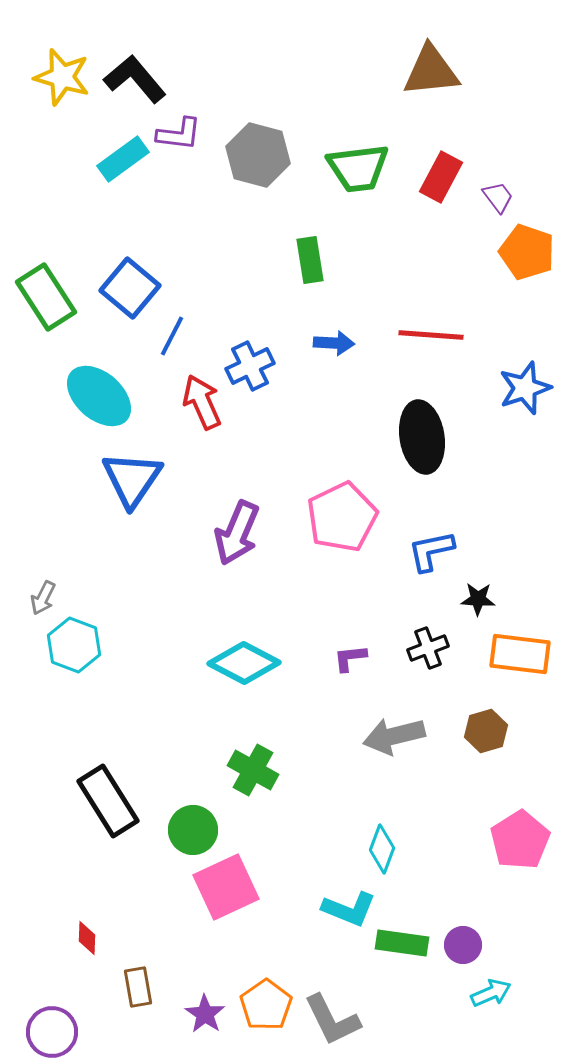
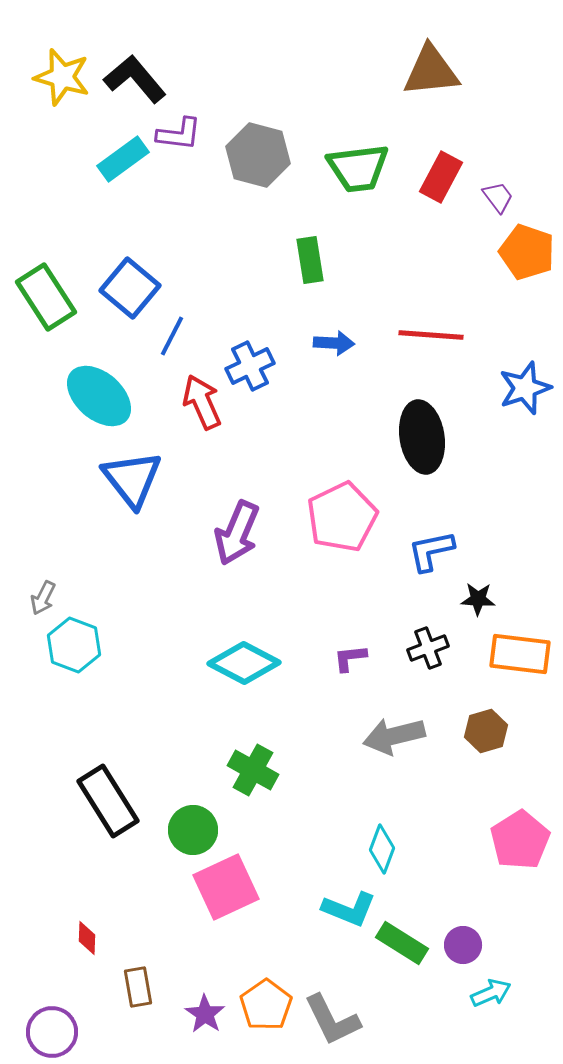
blue triangle at (132, 479): rotated 12 degrees counterclockwise
green rectangle at (402, 943): rotated 24 degrees clockwise
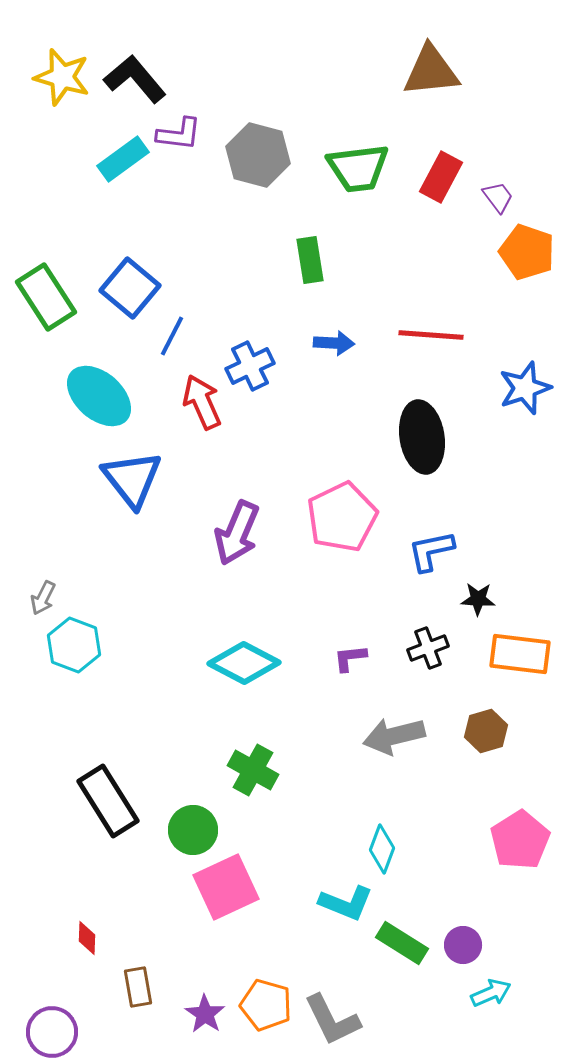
cyan L-shape at (349, 909): moved 3 px left, 6 px up
orange pentagon at (266, 1005): rotated 21 degrees counterclockwise
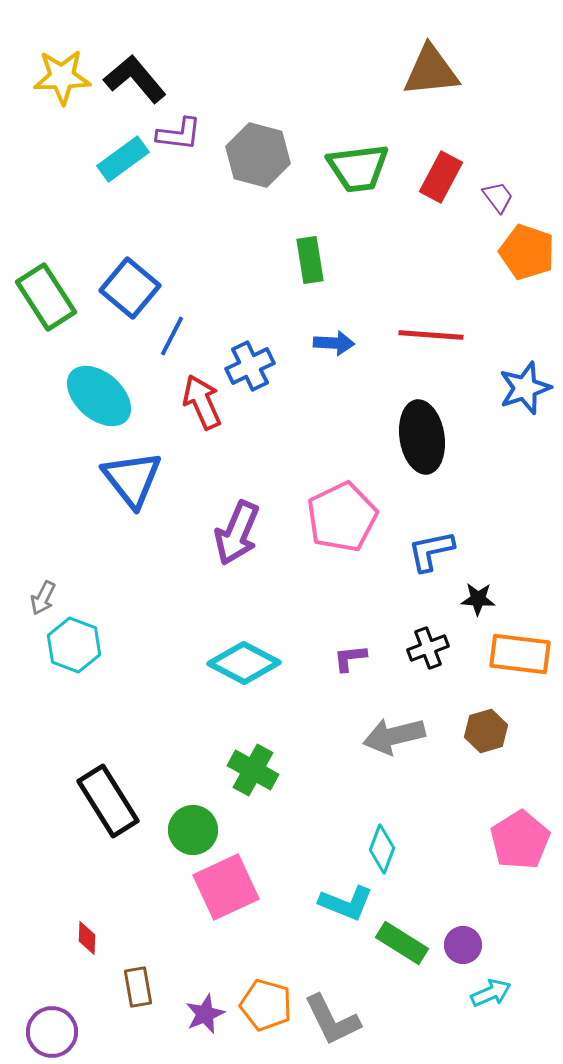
yellow star at (62, 77): rotated 18 degrees counterclockwise
purple star at (205, 1014): rotated 15 degrees clockwise
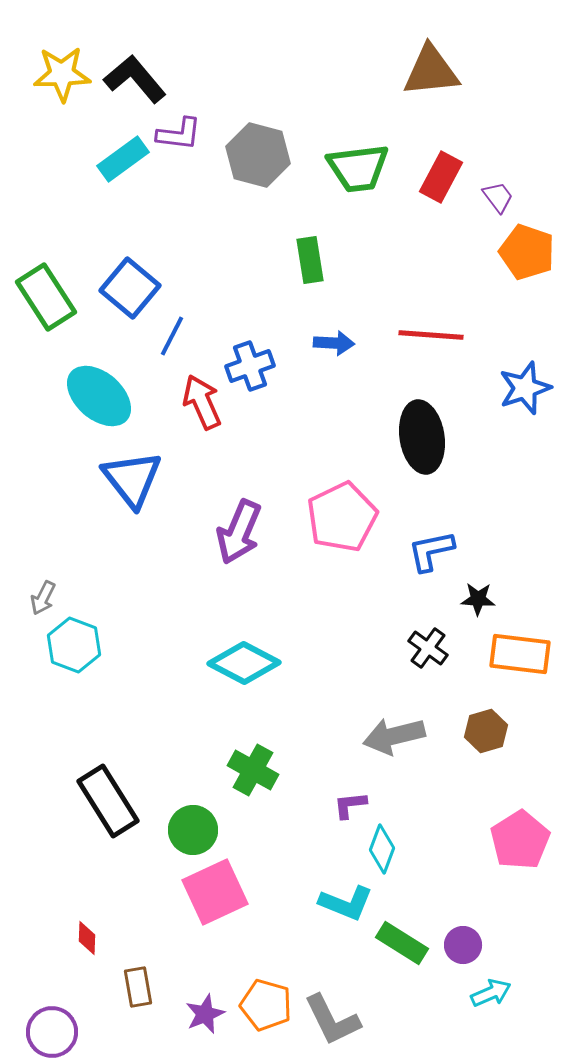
yellow star at (62, 77): moved 3 px up
blue cross at (250, 366): rotated 6 degrees clockwise
purple arrow at (237, 533): moved 2 px right, 1 px up
black cross at (428, 648): rotated 33 degrees counterclockwise
purple L-shape at (350, 658): moved 147 px down
pink square at (226, 887): moved 11 px left, 5 px down
